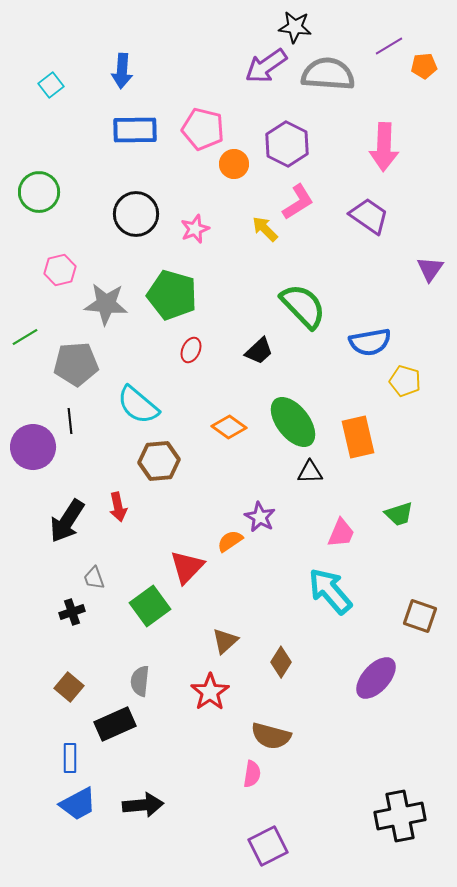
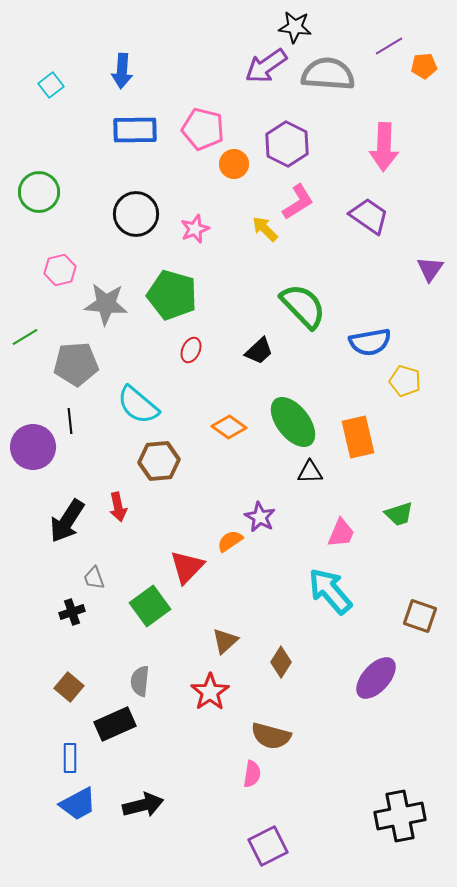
black arrow at (143, 805): rotated 9 degrees counterclockwise
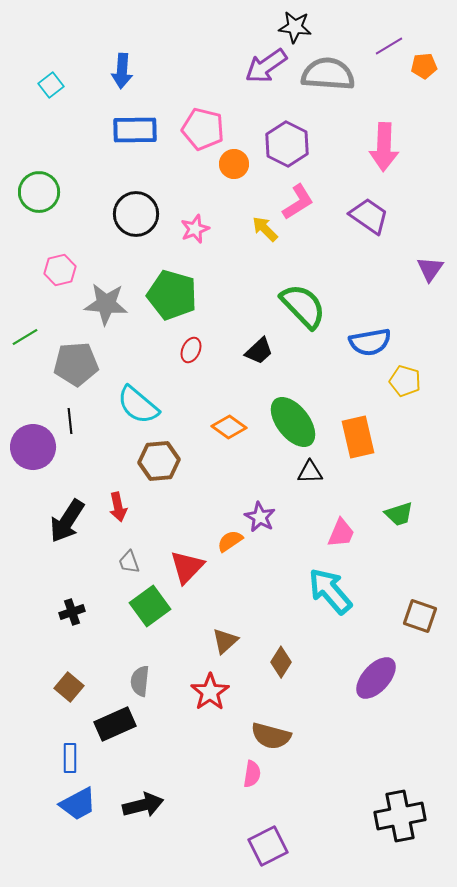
gray trapezoid at (94, 578): moved 35 px right, 16 px up
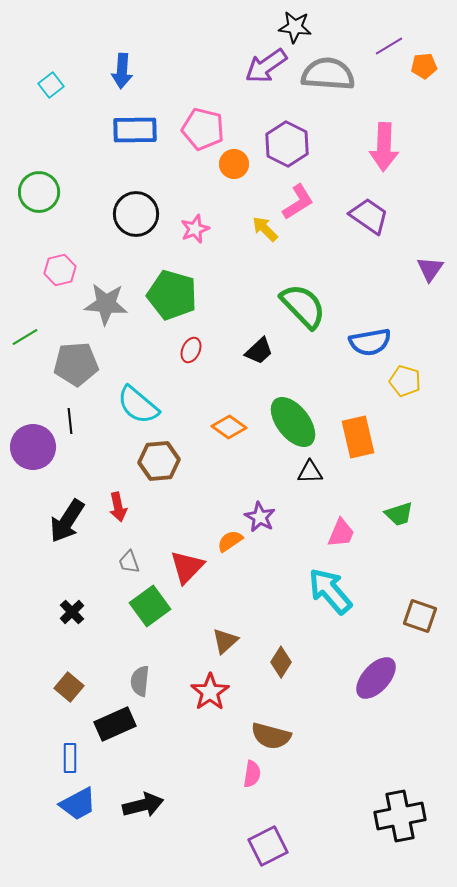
black cross at (72, 612): rotated 25 degrees counterclockwise
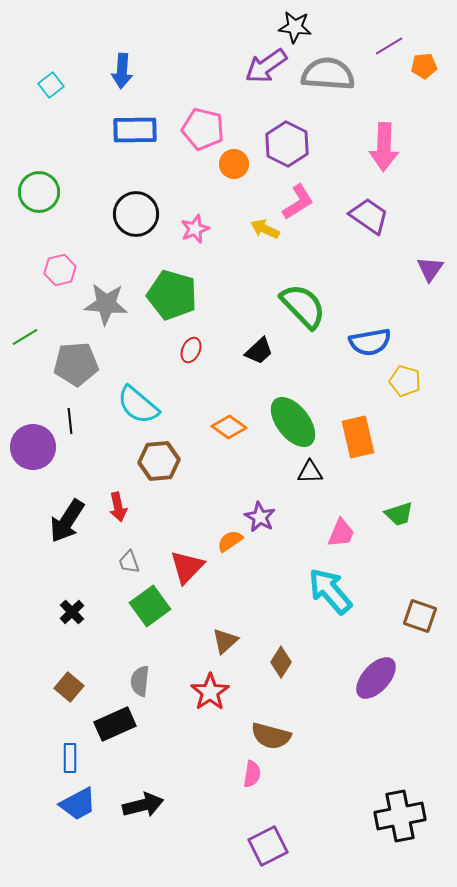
yellow arrow at (265, 229): rotated 20 degrees counterclockwise
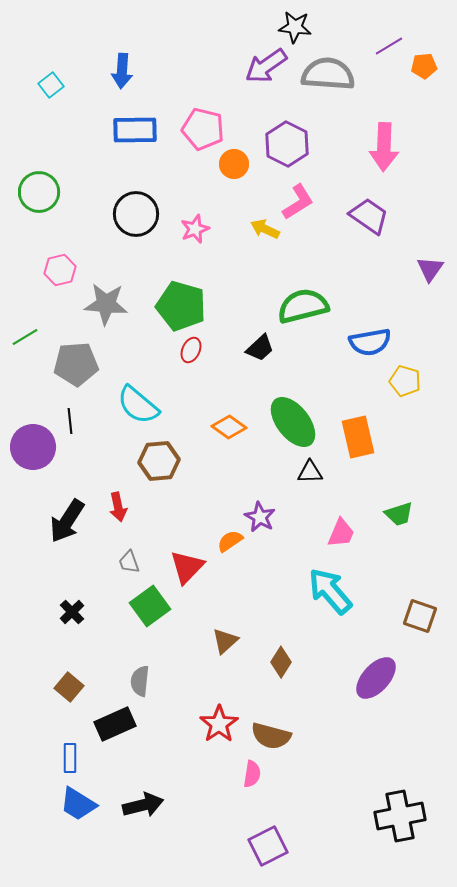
green pentagon at (172, 295): moved 9 px right, 11 px down
green semicircle at (303, 306): rotated 60 degrees counterclockwise
black trapezoid at (259, 351): moved 1 px right, 3 px up
red star at (210, 692): moved 9 px right, 32 px down
blue trapezoid at (78, 804): rotated 60 degrees clockwise
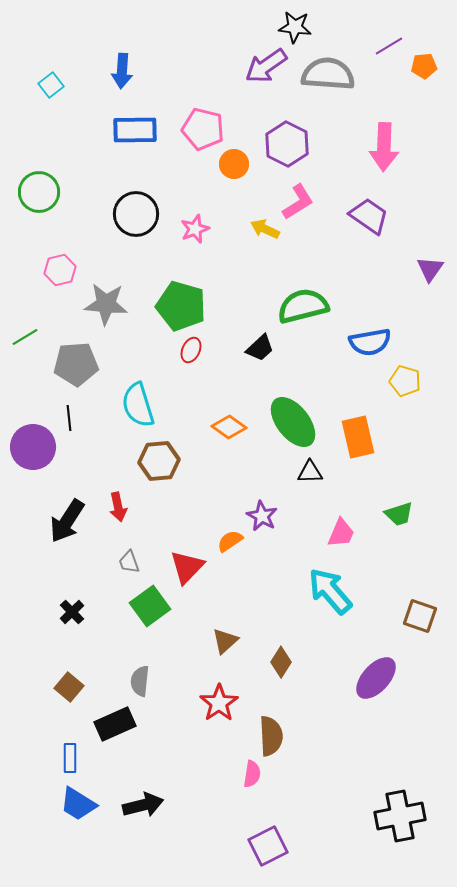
cyan semicircle at (138, 405): rotated 33 degrees clockwise
black line at (70, 421): moved 1 px left, 3 px up
purple star at (260, 517): moved 2 px right, 1 px up
red star at (219, 724): moved 21 px up
brown semicircle at (271, 736): rotated 108 degrees counterclockwise
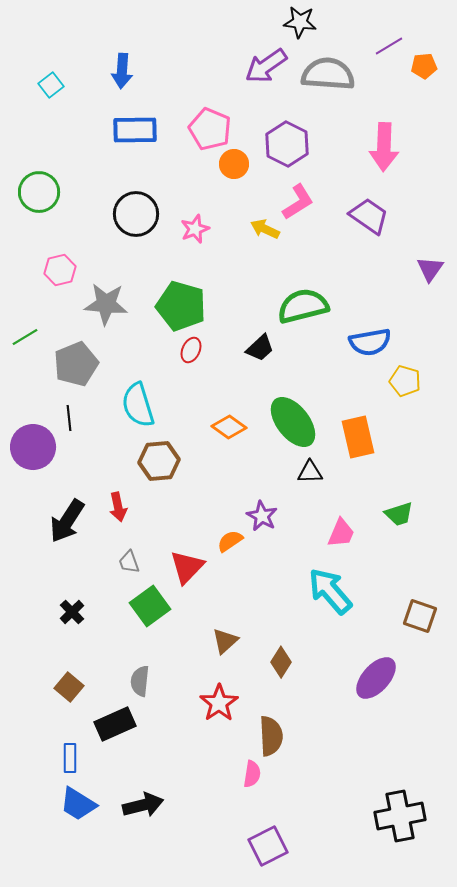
black star at (295, 27): moved 5 px right, 5 px up
pink pentagon at (203, 129): moved 7 px right; rotated 9 degrees clockwise
gray pentagon at (76, 364): rotated 18 degrees counterclockwise
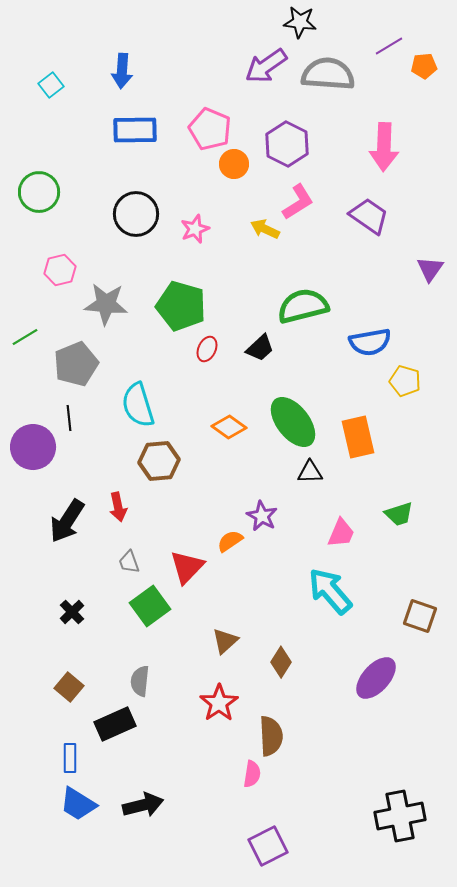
red ellipse at (191, 350): moved 16 px right, 1 px up
